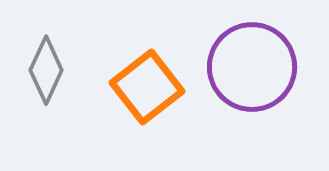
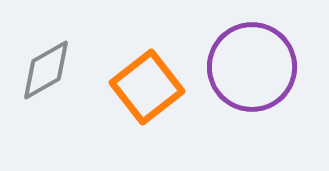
gray diamond: rotated 36 degrees clockwise
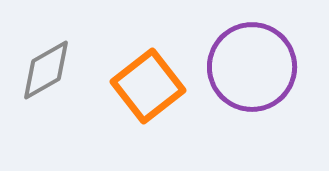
orange square: moved 1 px right, 1 px up
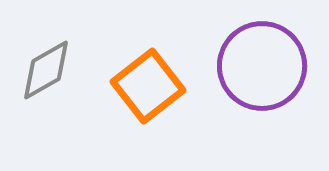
purple circle: moved 10 px right, 1 px up
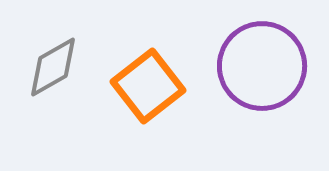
gray diamond: moved 7 px right, 3 px up
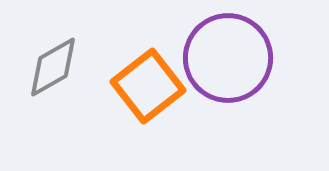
purple circle: moved 34 px left, 8 px up
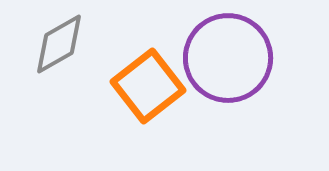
gray diamond: moved 6 px right, 23 px up
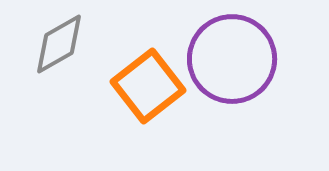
purple circle: moved 4 px right, 1 px down
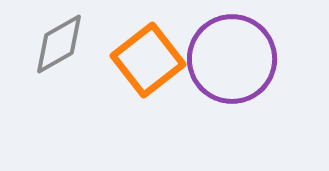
orange square: moved 26 px up
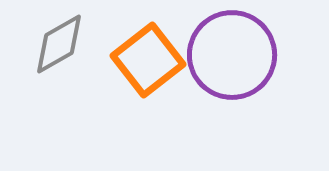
purple circle: moved 4 px up
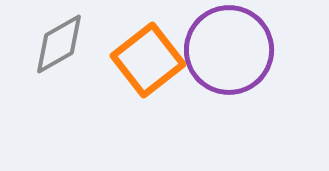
purple circle: moved 3 px left, 5 px up
